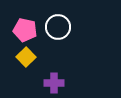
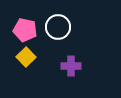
purple cross: moved 17 px right, 17 px up
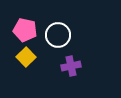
white circle: moved 8 px down
purple cross: rotated 12 degrees counterclockwise
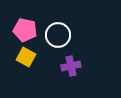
yellow square: rotated 18 degrees counterclockwise
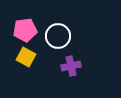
pink pentagon: rotated 20 degrees counterclockwise
white circle: moved 1 px down
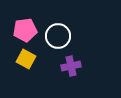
yellow square: moved 2 px down
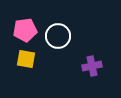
yellow square: rotated 18 degrees counterclockwise
purple cross: moved 21 px right
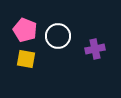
pink pentagon: rotated 30 degrees clockwise
purple cross: moved 3 px right, 17 px up
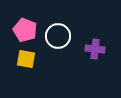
purple cross: rotated 18 degrees clockwise
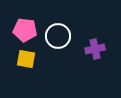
pink pentagon: rotated 15 degrees counterclockwise
purple cross: rotated 18 degrees counterclockwise
